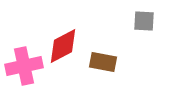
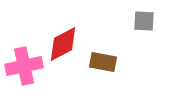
red diamond: moved 2 px up
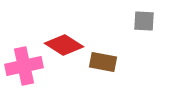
red diamond: moved 1 px right, 1 px down; rotated 60 degrees clockwise
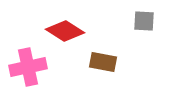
red diamond: moved 1 px right, 14 px up
pink cross: moved 4 px right, 1 px down
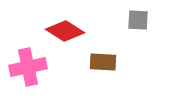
gray square: moved 6 px left, 1 px up
brown rectangle: rotated 8 degrees counterclockwise
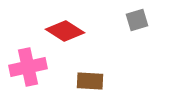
gray square: moved 1 px left; rotated 20 degrees counterclockwise
brown rectangle: moved 13 px left, 19 px down
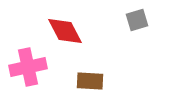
red diamond: rotated 30 degrees clockwise
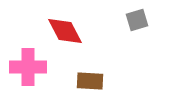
pink cross: rotated 12 degrees clockwise
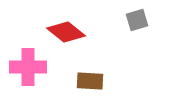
red diamond: moved 1 px right, 1 px down; rotated 24 degrees counterclockwise
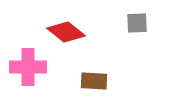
gray square: moved 3 px down; rotated 15 degrees clockwise
brown rectangle: moved 4 px right
